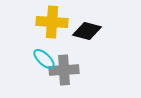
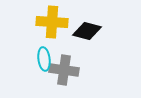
cyan ellipse: rotated 40 degrees clockwise
gray cross: rotated 12 degrees clockwise
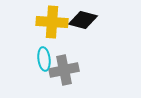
black diamond: moved 4 px left, 11 px up
gray cross: rotated 20 degrees counterclockwise
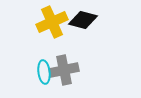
yellow cross: rotated 28 degrees counterclockwise
cyan ellipse: moved 13 px down
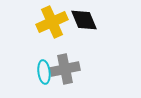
black diamond: moved 1 px right; rotated 52 degrees clockwise
gray cross: moved 1 px right, 1 px up
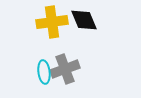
yellow cross: rotated 16 degrees clockwise
gray cross: rotated 8 degrees counterclockwise
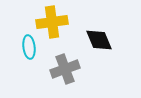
black diamond: moved 15 px right, 20 px down
cyan ellipse: moved 15 px left, 25 px up
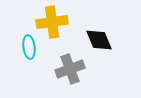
gray cross: moved 5 px right
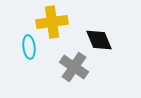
gray cross: moved 4 px right, 2 px up; rotated 36 degrees counterclockwise
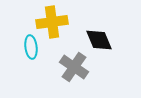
cyan ellipse: moved 2 px right
